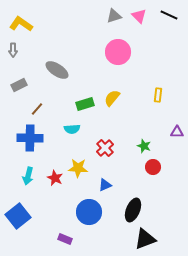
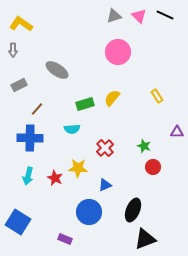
black line: moved 4 px left
yellow rectangle: moved 1 px left, 1 px down; rotated 40 degrees counterclockwise
blue square: moved 6 px down; rotated 20 degrees counterclockwise
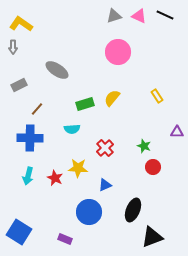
pink triangle: rotated 21 degrees counterclockwise
gray arrow: moved 3 px up
blue square: moved 1 px right, 10 px down
black triangle: moved 7 px right, 2 px up
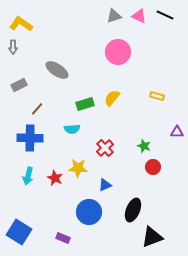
yellow rectangle: rotated 40 degrees counterclockwise
purple rectangle: moved 2 px left, 1 px up
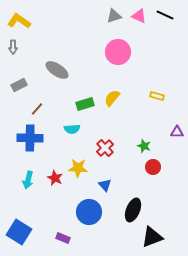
yellow L-shape: moved 2 px left, 3 px up
cyan arrow: moved 4 px down
blue triangle: rotated 48 degrees counterclockwise
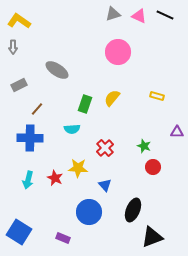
gray triangle: moved 1 px left, 2 px up
green rectangle: rotated 54 degrees counterclockwise
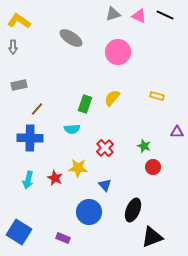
gray ellipse: moved 14 px right, 32 px up
gray rectangle: rotated 14 degrees clockwise
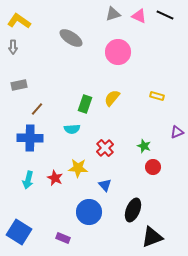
purple triangle: rotated 24 degrees counterclockwise
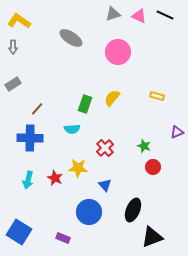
gray rectangle: moved 6 px left, 1 px up; rotated 21 degrees counterclockwise
